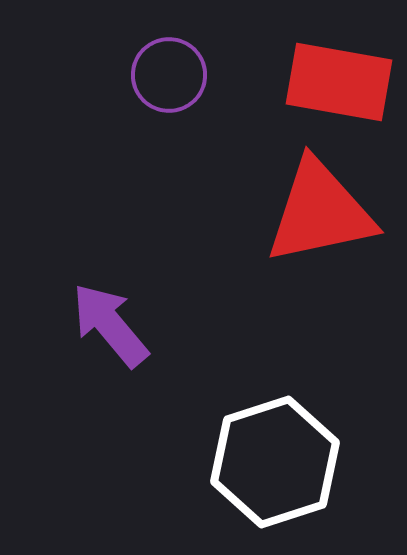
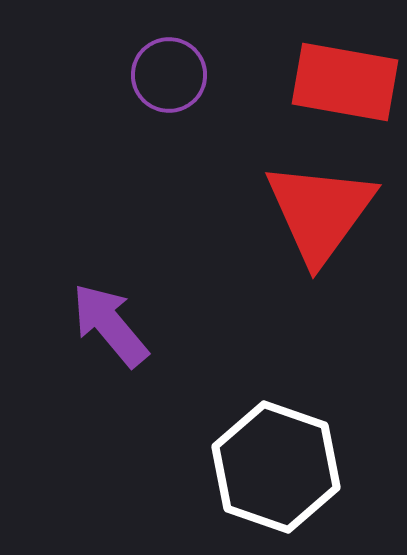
red rectangle: moved 6 px right
red triangle: rotated 42 degrees counterclockwise
white hexagon: moved 1 px right, 5 px down; rotated 23 degrees counterclockwise
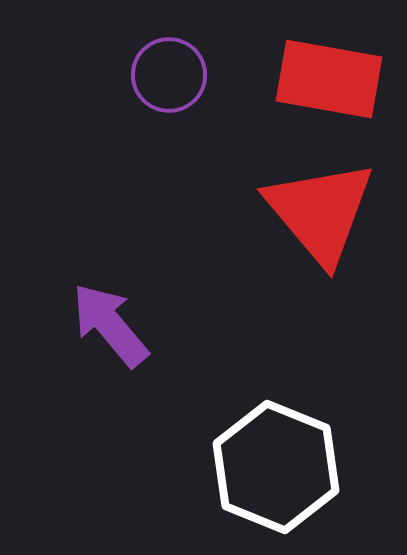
red rectangle: moved 16 px left, 3 px up
red triangle: rotated 16 degrees counterclockwise
white hexagon: rotated 3 degrees clockwise
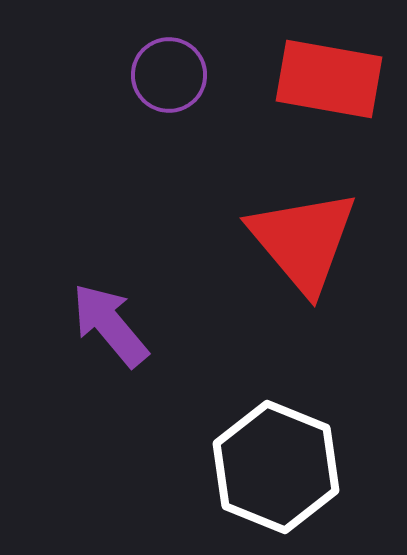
red triangle: moved 17 px left, 29 px down
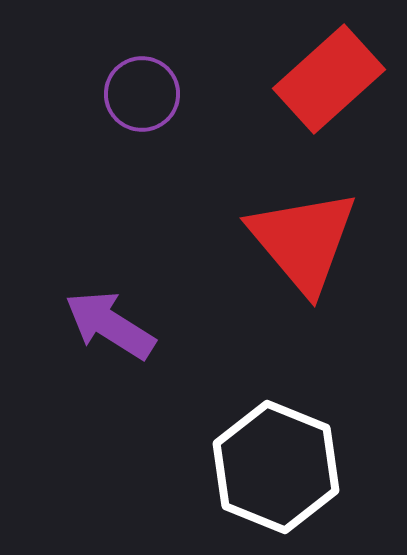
purple circle: moved 27 px left, 19 px down
red rectangle: rotated 52 degrees counterclockwise
purple arrow: rotated 18 degrees counterclockwise
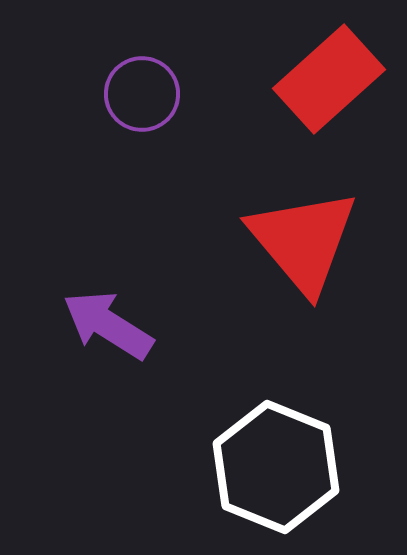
purple arrow: moved 2 px left
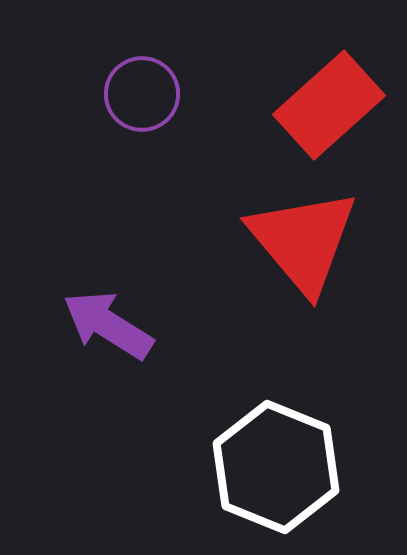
red rectangle: moved 26 px down
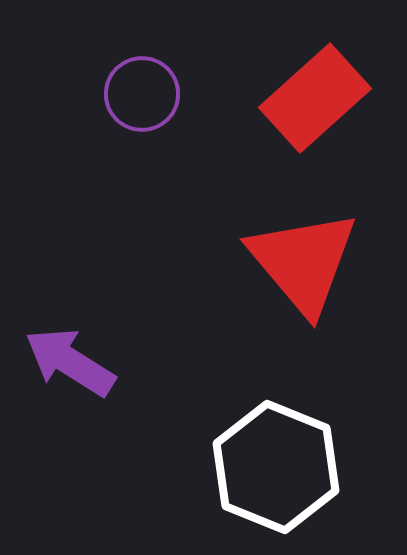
red rectangle: moved 14 px left, 7 px up
red triangle: moved 21 px down
purple arrow: moved 38 px left, 37 px down
